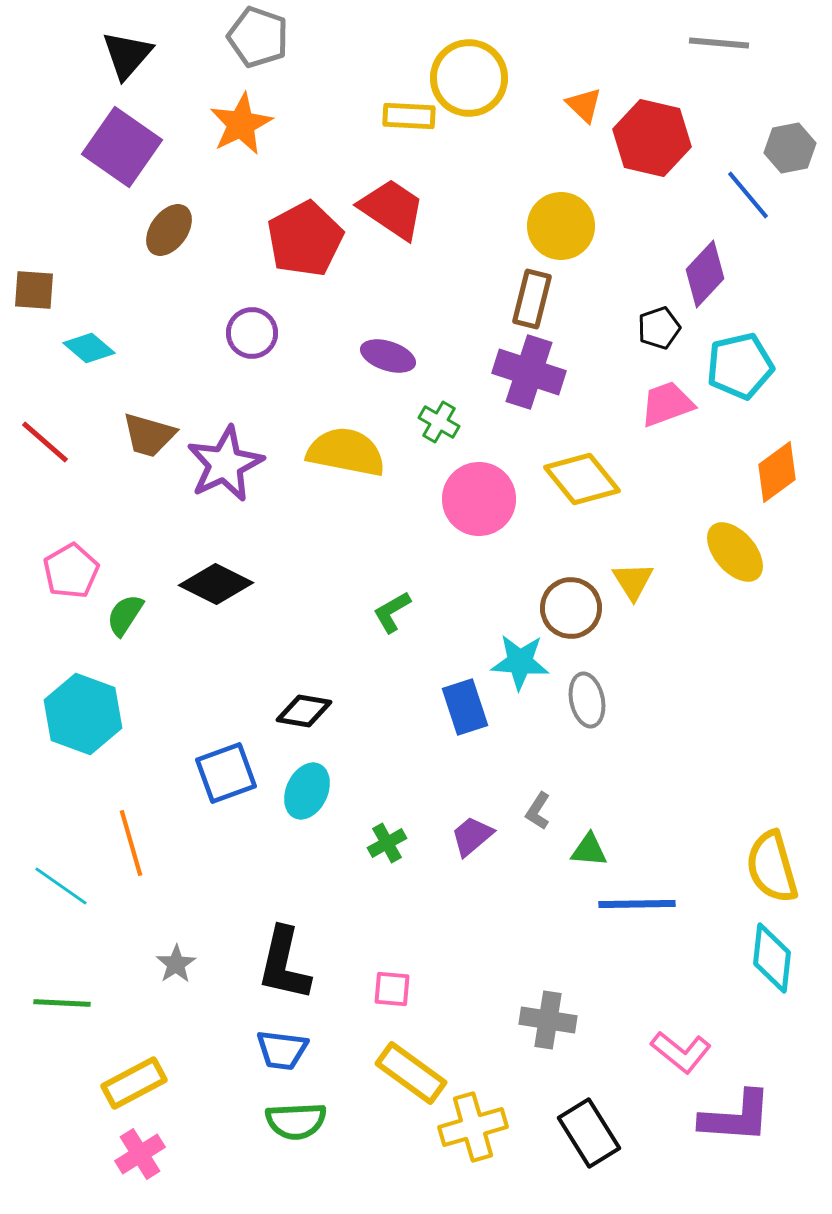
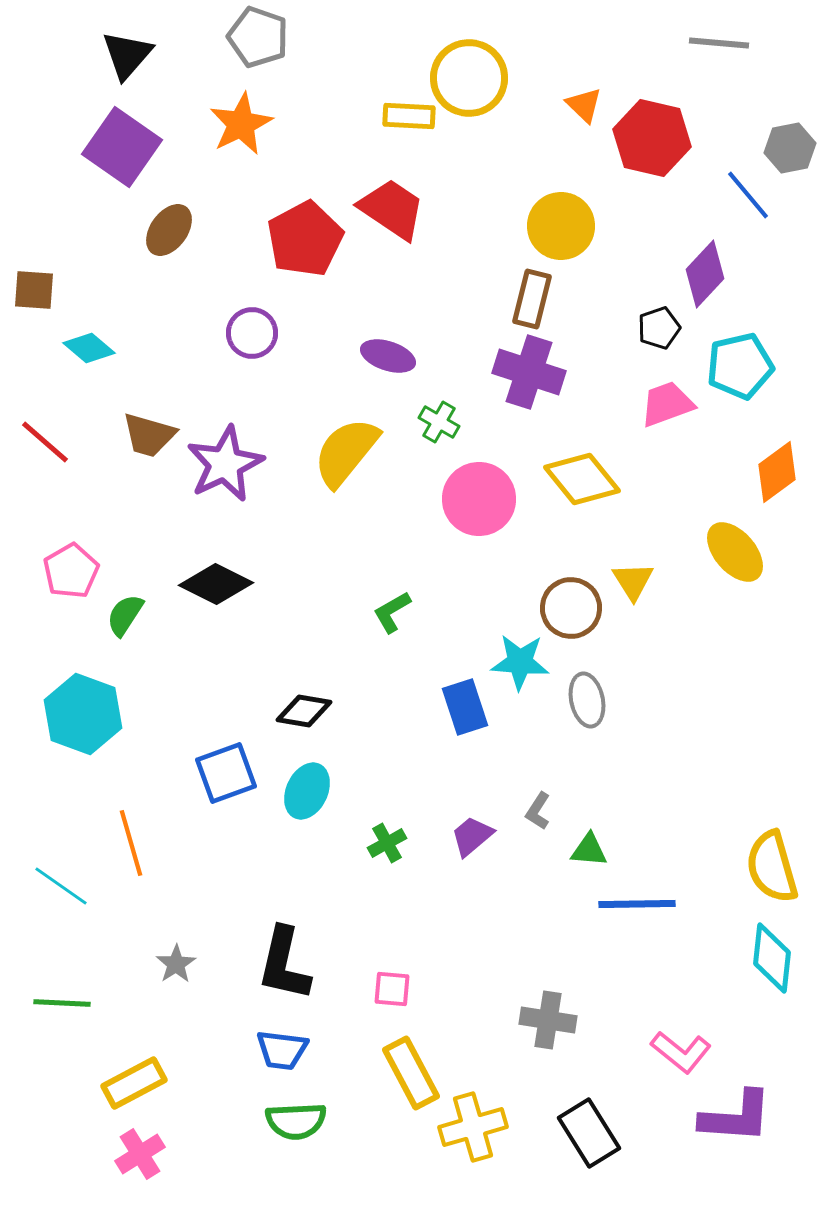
yellow semicircle at (346, 452): rotated 62 degrees counterclockwise
yellow rectangle at (411, 1073): rotated 26 degrees clockwise
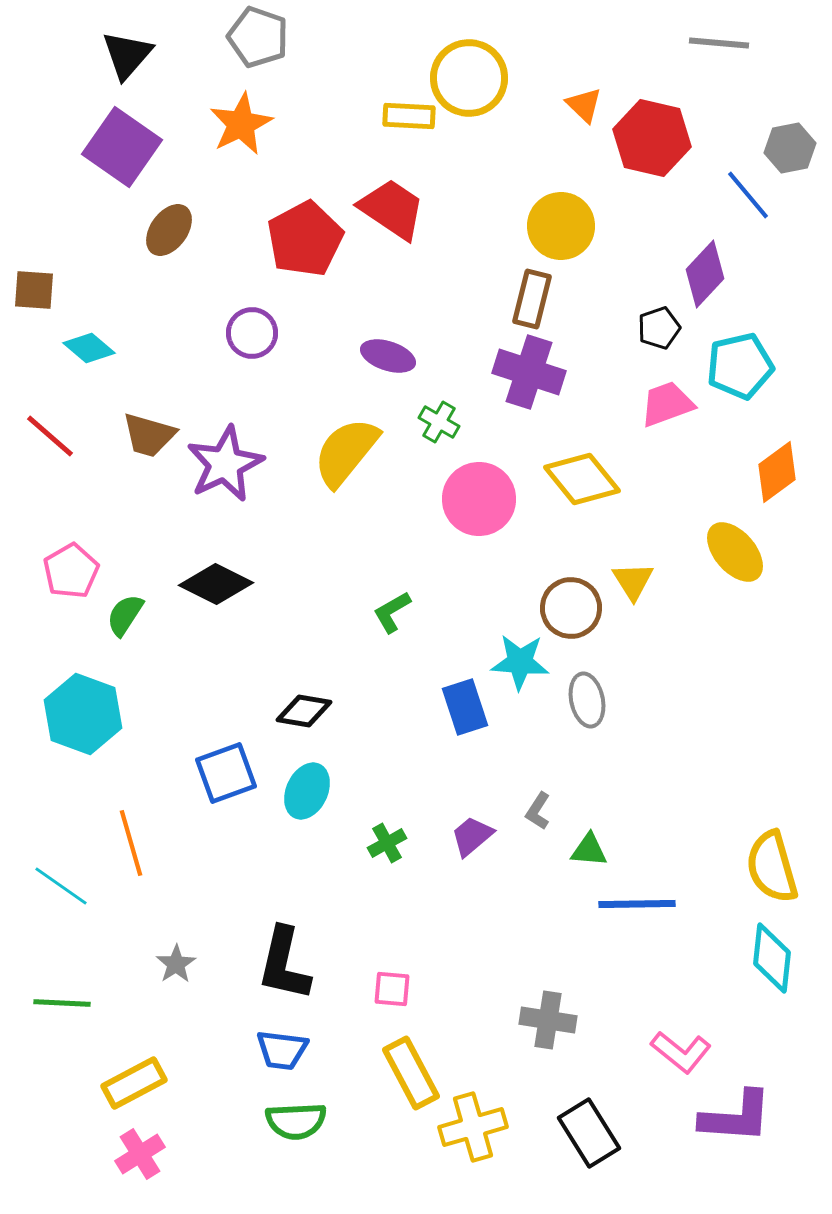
red line at (45, 442): moved 5 px right, 6 px up
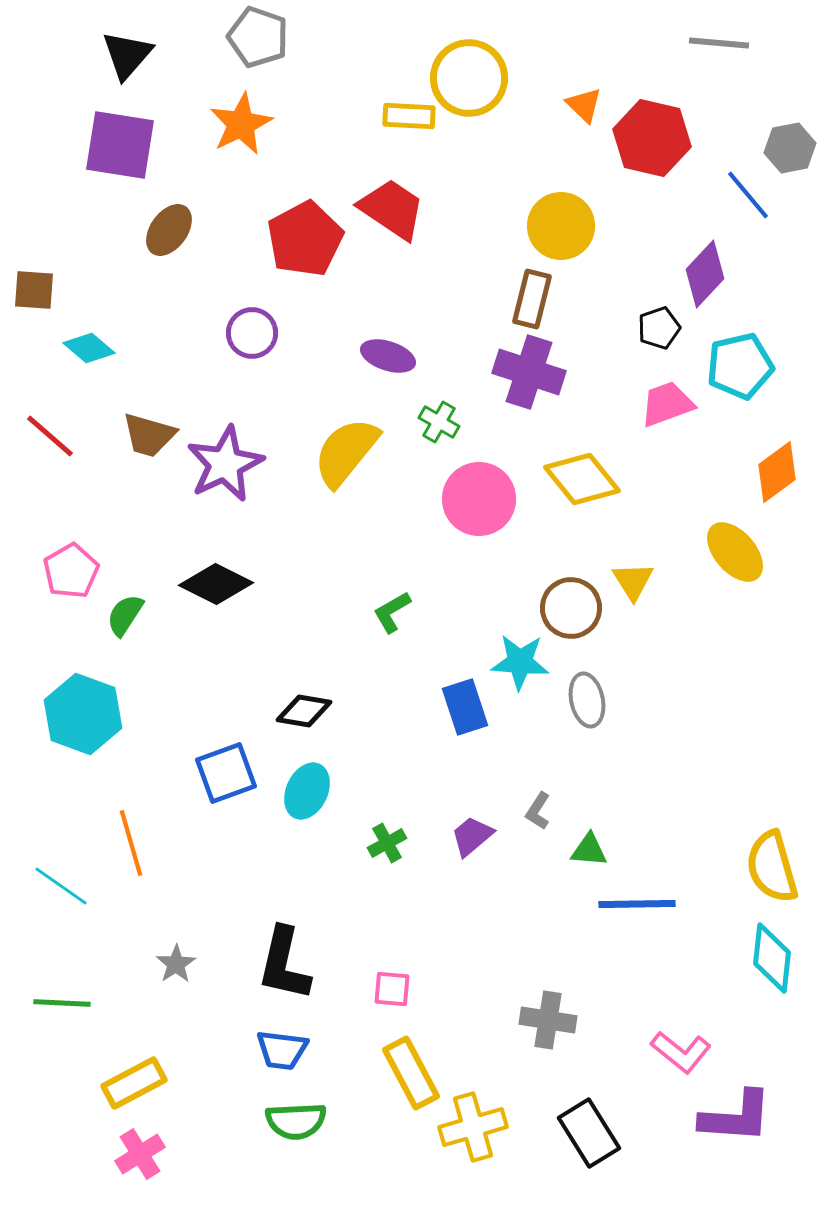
purple square at (122, 147): moved 2 px left, 2 px up; rotated 26 degrees counterclockwise
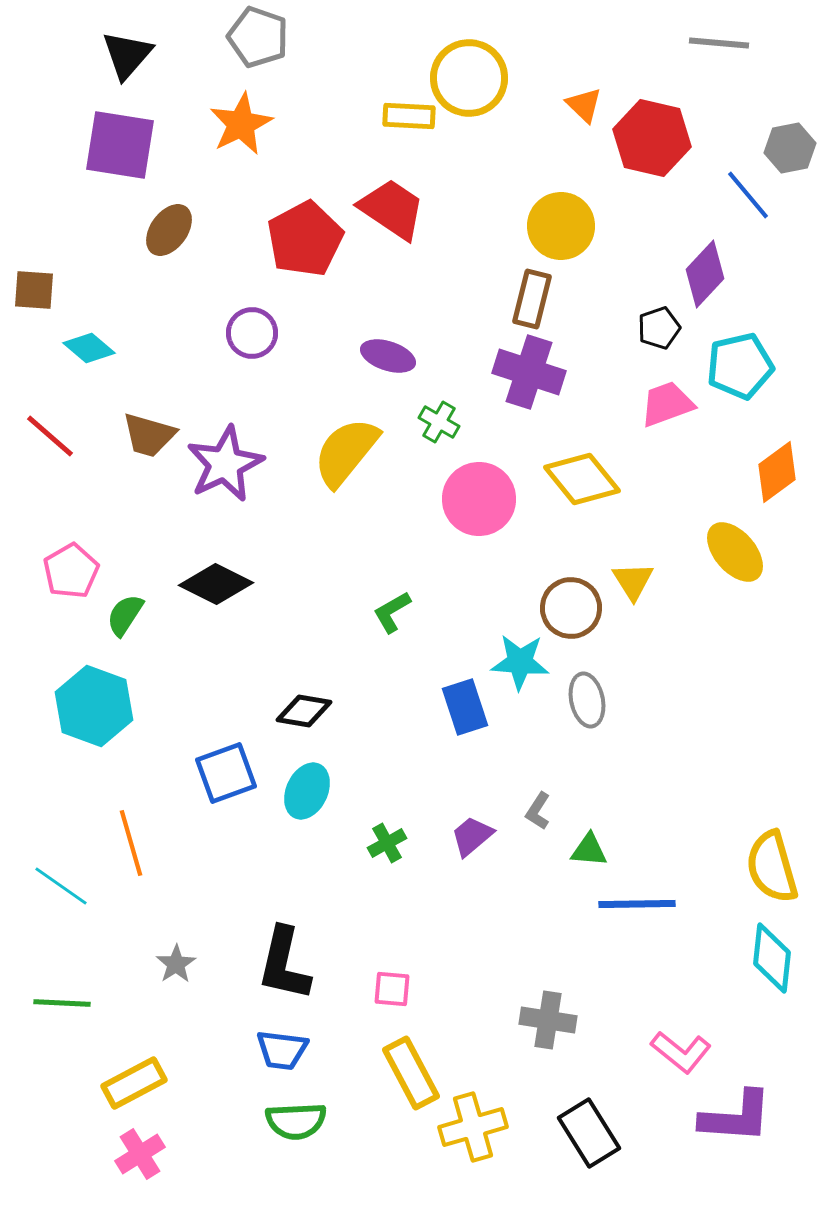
cyan hexagon at (83, 714): moved 11 px right, 8 px up
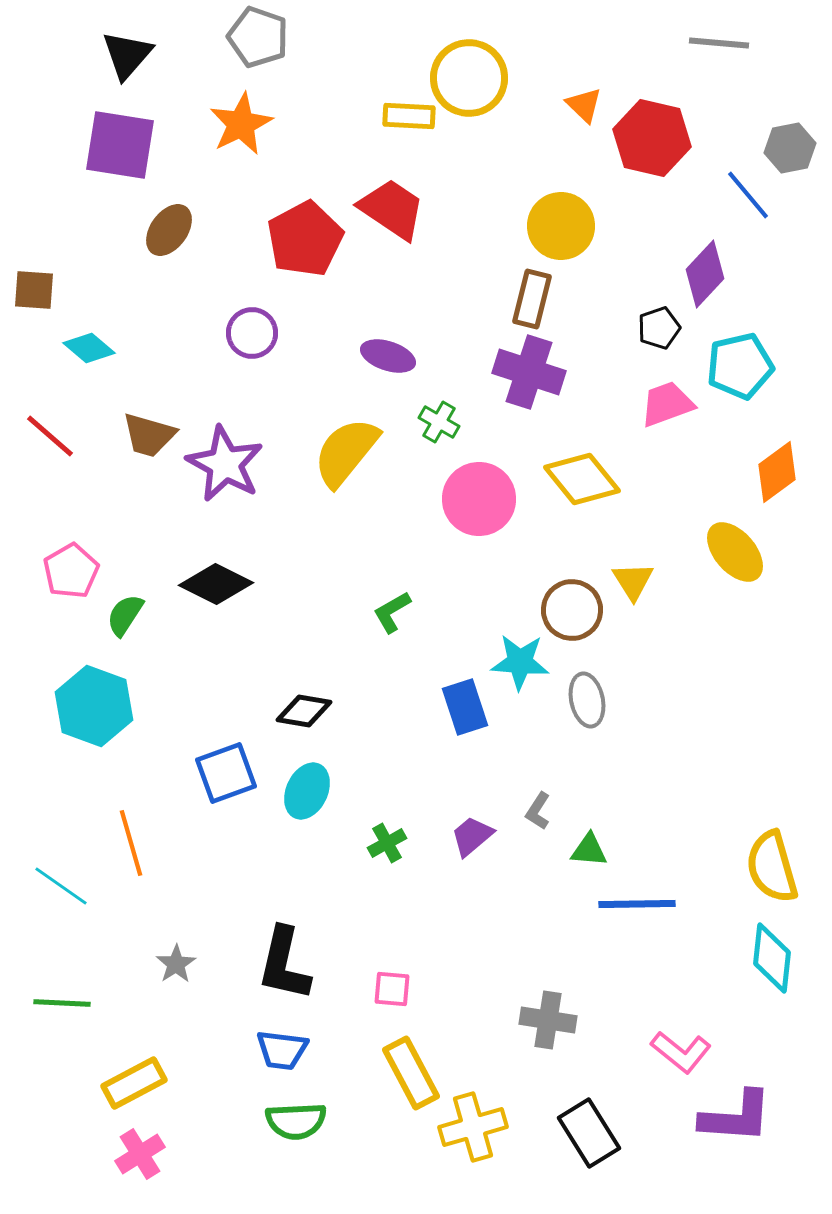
purple star at (225, 464): rotated 18 degrees counterclockwise
brown circle at (571, 608): moved 1 px right, 2 px down
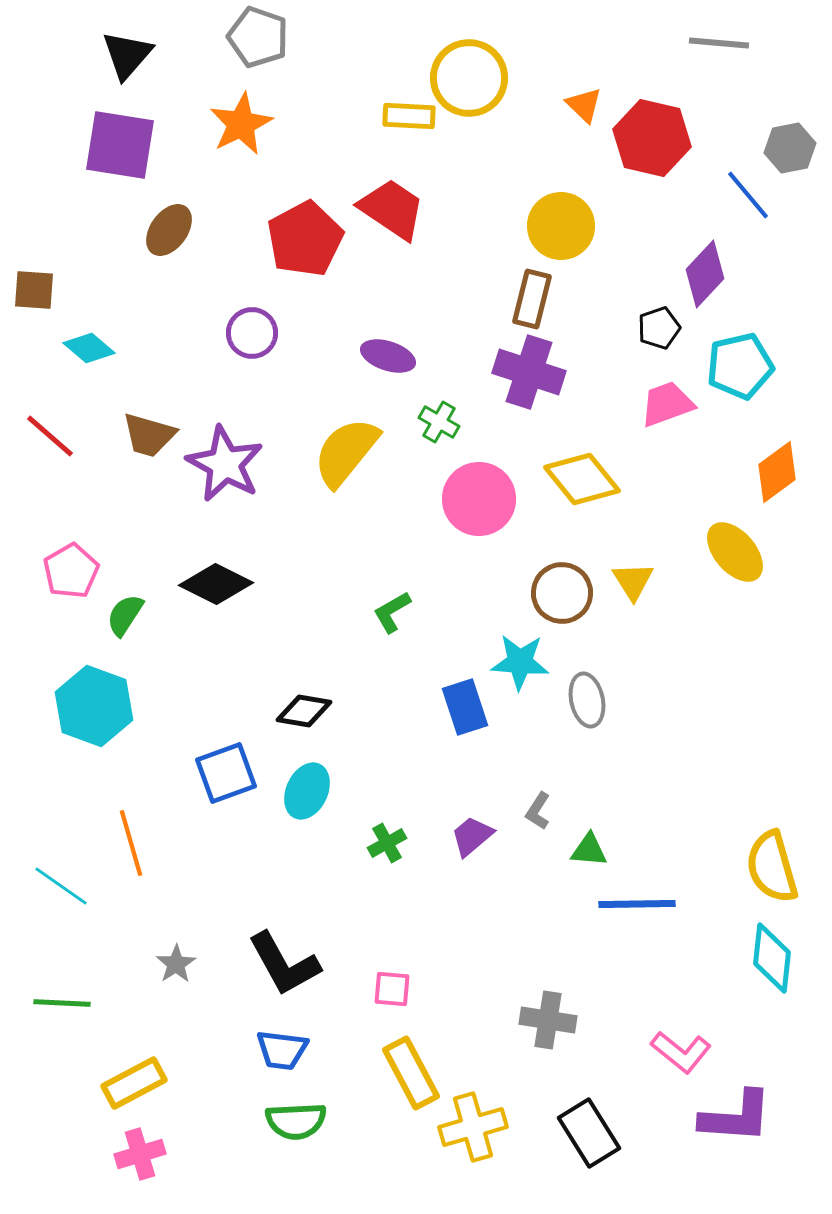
brown circle at (572, 610): moved 10 px left, 17 px up
black L-shape at (284, 964): rotated 42 degrees counterclockwise
pink cross at (140, 1154): rotated 15 degrees clockwise
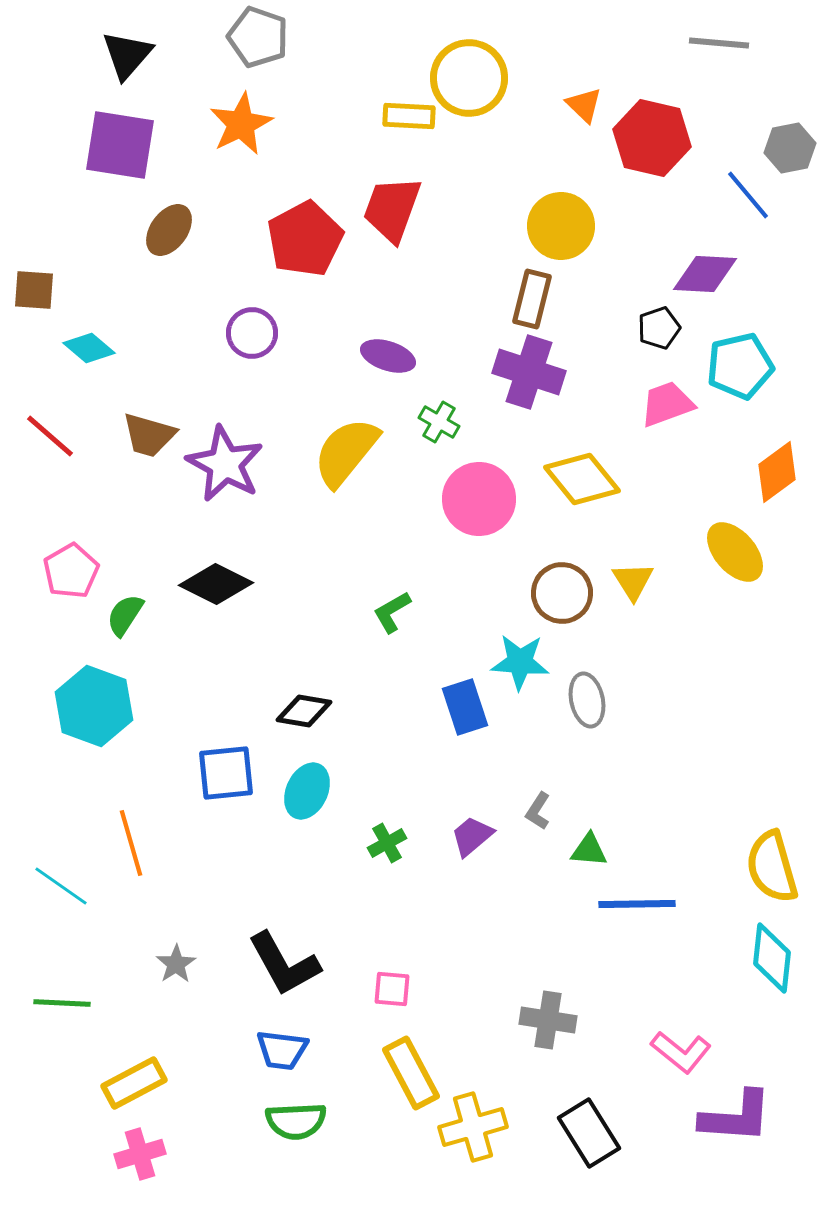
red trapezoid at (392, 209): rotated 104 degrees counterclockwise
purple diamond at (705, 274): rotated 50 degrees clockwise
blue square at (226, 773): rotated 14 degrees clockwise
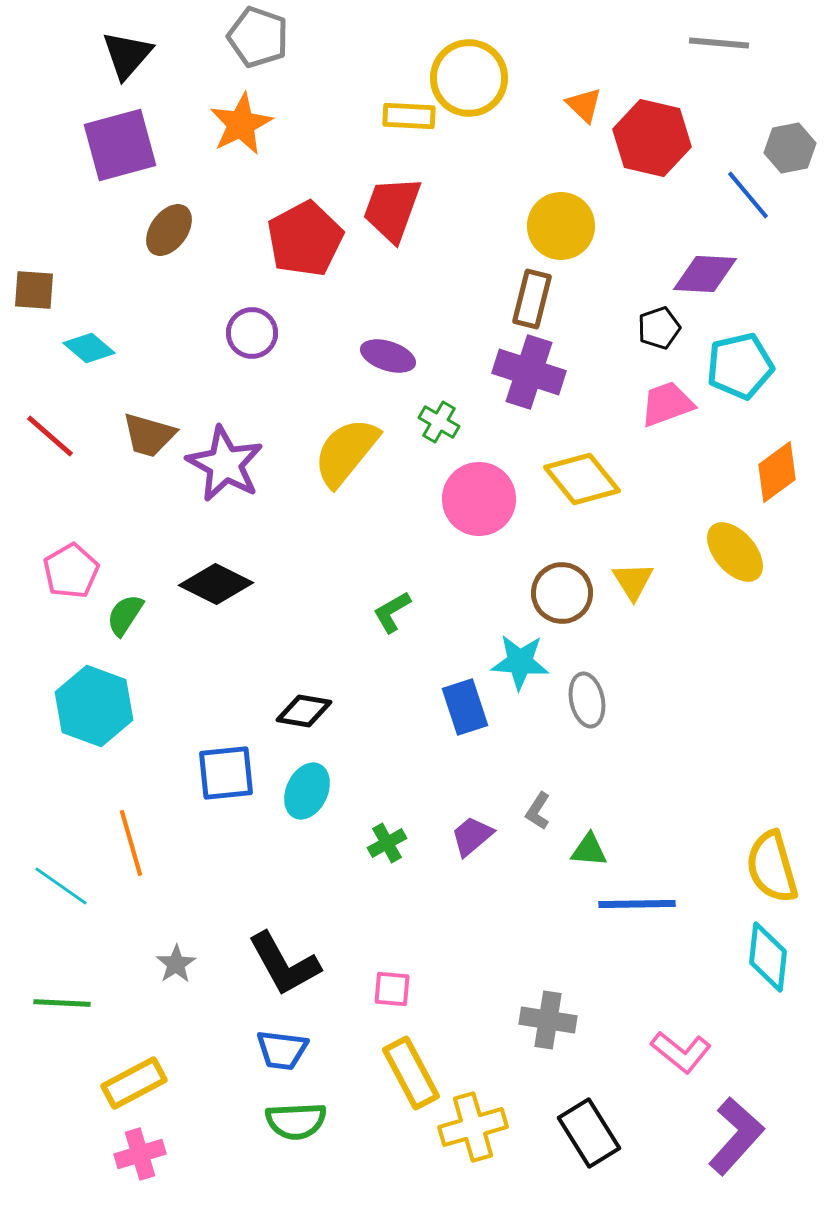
purple square at (120, 145): rotated 24 degrees counterclockwise
cyan diamond at (772, 958): moved 4 px left, 1 px up
purple L-shape at (736, 1117): moved 19 px down; rotated 52 degrees counterclockwise
